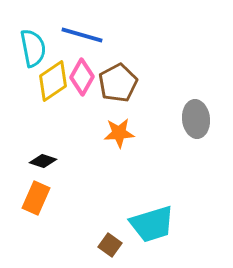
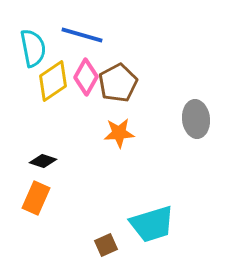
pink diamond: moved 4 px right
brown square: moved 4 px left; rotated 30 degrees clockwise
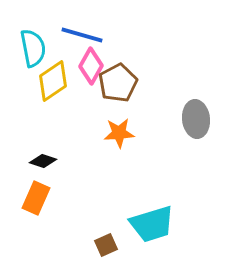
pink diamond: moved 5 px right, 11 px up
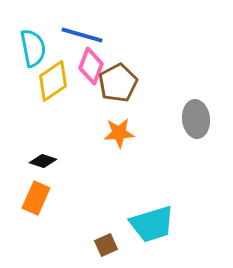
pink diamond: rotated 9 degrees counterclockwise
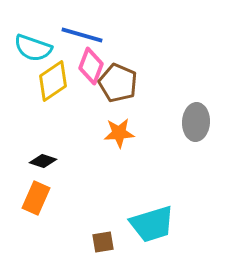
cyan semicircle: rotated 120 degrees clockwise
brown pentagon: rotated 21 degrees counterclockwise
gray ellipse: moved 3 px down; rotated 9 degrees clockwise
brown square: moved 3 px left, 3 px up; rotated 15 degrees clockwise
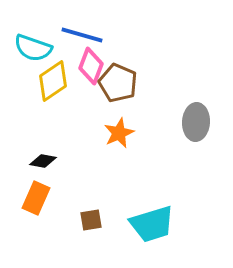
orange star: rotated 20 degrees counterclockwise
black diamond: rotated 8 degrees counterclockwise
brown square: moved 12 px left, 22 px up
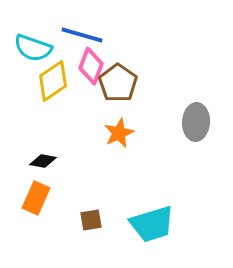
brown pentagon: rotated 12 degrees clockwise
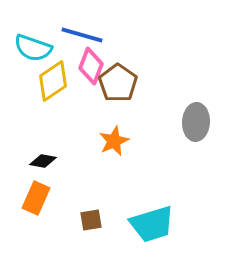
orange star: moved 5 px left, 8 px down
